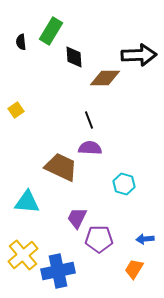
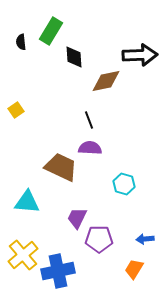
black arrow: moved 1 px right
brown diamond: moved 1 px right, 3 px down; rotated 12 degrees counterclockwise
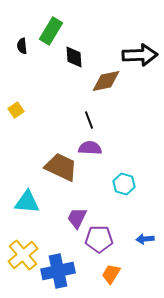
black semicircle: moved 1 px right, 4 px down
orange trapezoid: moved 23 px left, 5 px down
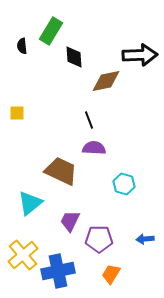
yellow square: moved 1 px right, 3 px down; rotated 35 degrees clockwise
purple semicircle: moved 4 px right
brown trapezoid: moved 4 px down
cyan triangle: moved 3 px right, 1 px down; rotated 44 degrees counterclockwise
purple trapezoid: moved 7 px left, 3 px down
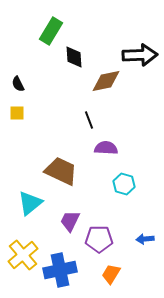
black semicircle: moved 4 px left, 38 px down; rotated 21 degrees counterclockwise
purple semicircle: moved 12 px right
blue cross: moved 2 px right, 1 px up
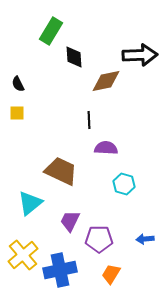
black line: rotated 18 degrees clockwise
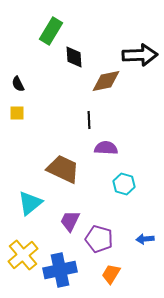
brown trapezoid: moved 2 px right, 2 px up
purple pentagon: rotated 16 degrees clockwise
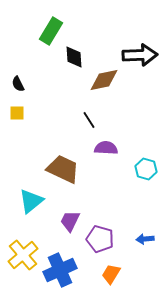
brown diamond: moved 2 px left, 1 px up
black line: rotated 30 degrees counterclockwise
cyan hexagon: moved 22 px right, 15 px up
cyan triangle: moved 1 px right, 2 px up
purple pentagon: moved 1 px right
blue cross: rotated 12 degrees counterclockwise
